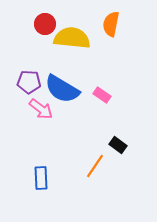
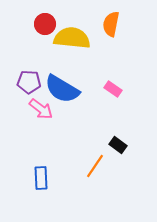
pink rectangle: moved 11 px right, 6 px up
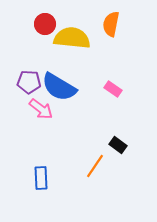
blue semicircle: moved 3 px left, 2 px up
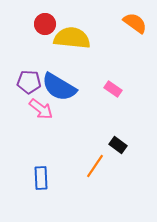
orange semicircle: moved 24 px right, 1 px up; rotated 115 degrees clockwise
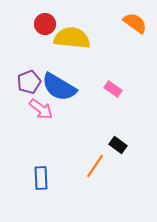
purple pentagon: rotated 25 degrees counterclockwise
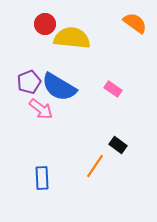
blue rectangle: moved 1 px right
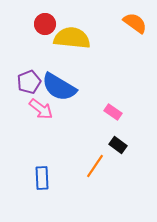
pink rectangle: moved 23 px down
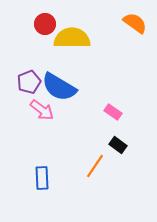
yellow semicircle: rotated 6 degrees counterclockwise
pink arrow: moved 1 px right, 1 px down
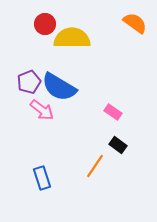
blue rectangle: rotated 15 degrees counterclockwise
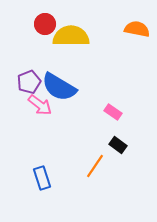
orange semicircle: moved 2 px right, 6 px down; rotated 25 degrees counterclockwise
yellow semicircle: moved 1 px left, 2 px up
pink arrow: moved 2 px left, 5 px up
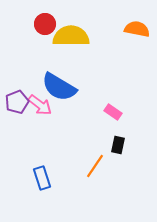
purple pentagon: moved 12 px left, 20 px down
black rectangle: rotated 66 degrees clockwise
